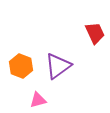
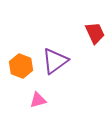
purple triangle: moved 3 px left, 5 px up
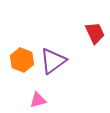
purple triangle: moved 2 px left
orange hexagon: moved 1 px right, 6 px up
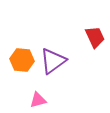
red trapezoid: moved 4 px down
orange hexagon: rotated 15 degrees counterclockwise
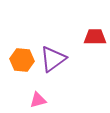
red trapezoid: rotated 65 degrees counterclockwise
purple triangle: moved 2 px up
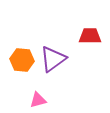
red trapezoid: moved 5 px left, 1 px up
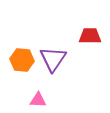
purple triangle: rotated 20 degrees counterclockwise
pink triangle: rotated 18 degrees clockwise
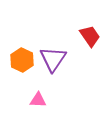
red trapezoid: rotated 55 degrees clockwise
orange hexagon: rotated 20 degrees clockwise
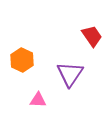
red trapezoid: moved 2 px right
purple triangle: moved 17 px right, 15 px down
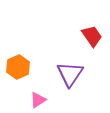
orange hexagon: moved 4 px left, 7 px down; rotated 10 degrees clockwise
pink triangle: rotated 36 degrees counterclockwise
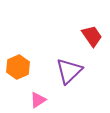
purple triangle: moved 1 px left, 3 px up; rotated 12 degrees clockwise
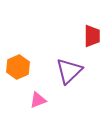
red trapezoid: rotated 35 degrees clockwise
pink triangle: rotated 12 degrees clockwise
